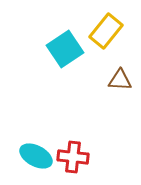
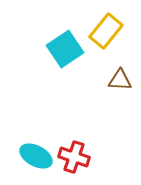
red cross: moved 1 px right; rotated 12 degrees clockwise
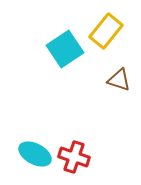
brown triangle: moved 1 px left; rotated 15 degrees clockwise
cyan ellipse: moved 1 px left, 2 px up
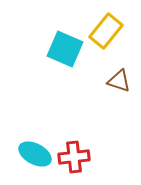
cyan square: rotated 33 degrees counterclockwise
brown triangle: moved 1 px down
red cross: rotated 24 degrees counterclockwise
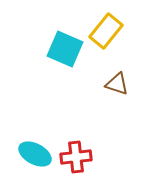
brown triangle: moved 2 px left, 3 px down
red cross: moved 2 px right
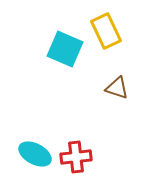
yellow rectangle: rotated 64 degrees counterclockwise
brown triangle: moved 4 px down
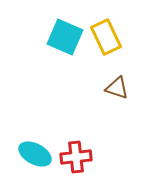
yellow rectangle: moved 6 px down
cyan square: moved 12 px up
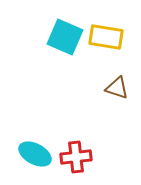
yellow rectangle: rotated 56 degrees counterclockwise
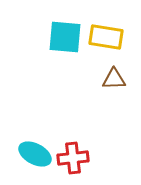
cyan square: rotated 18 degrees counterclockwise
brown triangle: moved 3 px left, 9 px up; rotated 20 degrees counterclockwise
red cross: moved 3 px left, 1 px down
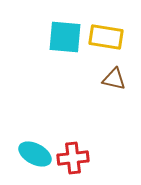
brown triangle: rotated 15 degrees clockwise
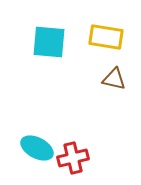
cyan square: moved 16 px left, 5 px down
cyan ellipse: moved 2 px right, 6 px up
red cross: rotated 8 degrees counterclockwise
